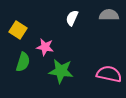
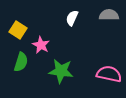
pink star: moved 4 px left, 2 px up; rotated 18 degrees clockwise
green semicircle: moved 2 px left
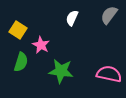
gray semicircle: rotated 54 degrees counterclockwise
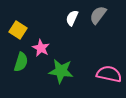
gray semicircle: moved 11 px left
pink star: moved 3 px down
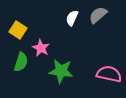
gray semicircle: rotated 12 degrees clockwise
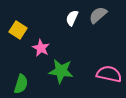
green semicircle: moved 22 px down
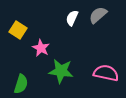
pink semicircle: moved 3 px left, 1 px up
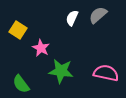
green semicircle: rotated 126 degrees clockwise
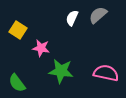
pink star: rotated 18 degrees counterclockwise
green semicircle: moved 4 px left, 1 px up
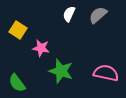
white semicircle: moved 3 px left, 4 px up
green star: rotated 10 degrees clockwise
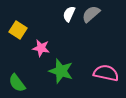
gray semicircle: moved 7 px left, 1 px up
